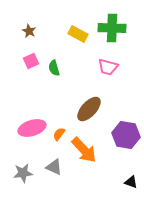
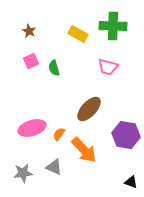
green cross: moved 1 px right, 2 px up
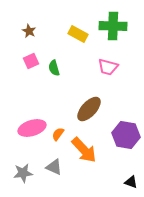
orange semicircle: moved 1 px left
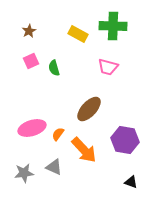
brown star: rotated 16 degrees clockwise
purple hexagon: moved 1 px left, 5 px down
gray star: moved 1 px right
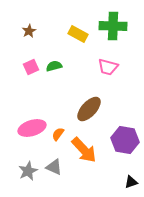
pink square: moved 6 px down
green semicircle: moved 2 px up; rotated 91 degrees clockwise
gray star: moved 4 px right, 2 px up; rotated 18 degrees counterclockwise
black triangle: rotated 40 degrees counterclockwise
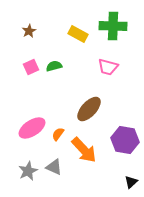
pink ellipse: rotated 16 degrees counterclockwise
black triangle: rotated 24 degrees counterclockwise
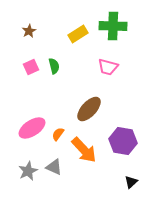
yellow rectangle: rotated 60 degrees counterclockwise
green semicircle: rotated 91 degrees clockwise
purple hexagon: moved 2 px left, 1 px down
